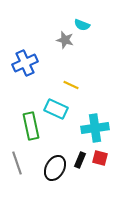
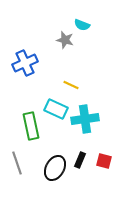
cyan cross: moved 10 px left, 9 px up
red square: moved 4 px right, 3 px down
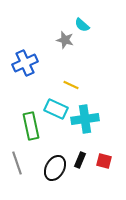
cyan semicircle: rotated 21 degrees clockwise
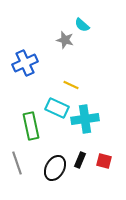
cyan rectangle: moved 1 px right, 1 px up
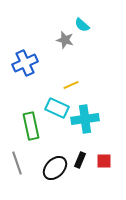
yellow line: rotated 49 degrees counterclockwise
red square: rotated 14 degrees counterclockwise
black ellipse: rotated 15 degrees clockwise
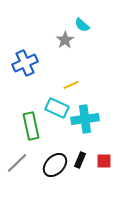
gray star: rotated 24 degrees clockwise
gray line: rotated 65 degrees clockwise
black ellipse: moved 3 px up
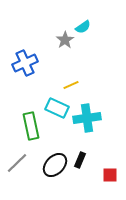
cyan semicircle: moved 1 px right, 2 px down; rotated 77 degrees counterclockwise
cyan cross: moved 2 px right, 1 px up
red square: moved 6 px right, 14 px down
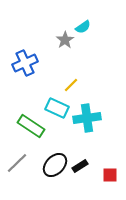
yellow line: rotated 21 degrees counterclockwise
green rectangle: rotated 44 degrees counterclockwise
black rectangle: moved 6 px down; rotated 35 degrees clockwise
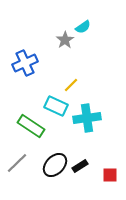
cyan rectangle: moved 1 px left, 2 px up
